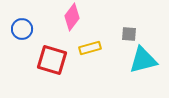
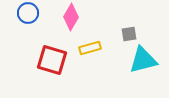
pink diamond: moved 1 px left; rotated 8 degrees counterclockwise
blue circle: moved 6 px right, 16 px up
gray square: rotated 14 degrees counterclockwise
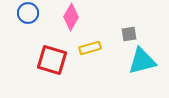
cyan triangle: moved 1 px left, 1 px down
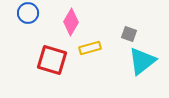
pink diamond: moved 5 px down
gray square: rotated 28 degrees clockwise
cyan triangle: rotated 24 degrees counterclockwise
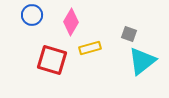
blue circle: moved 4 px right, 2 px down
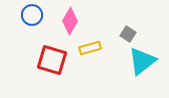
pink diamond: moved 1 px left, 1 px up
gray square: moved 1 px left; rotated 14 degrees clockwise
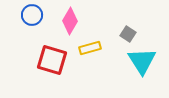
cyan triangle: rotated 24 degrees counterclockwise
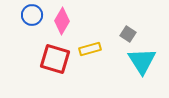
pink diamond: moved 8 px left
yellow rectangle: moved 1 px down
red square: moved 3 px right, 1 px up
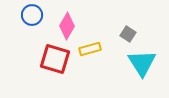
pink diamond: moved 5 px right, 5 px down
cyan triangle: moved 2 px down
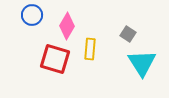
yellow rectangle: rotated 70 degrees counterclockwise
